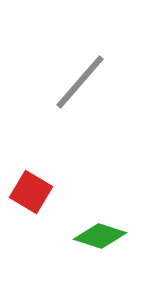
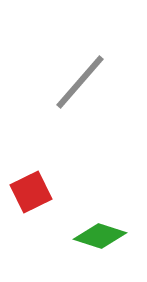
red square: rotated 33 degrees clockwise
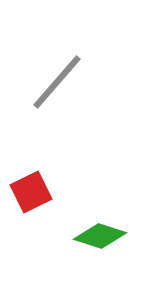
gray line: moved 23 px left
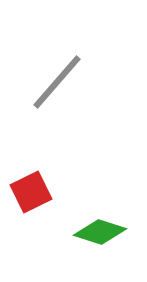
green diamond: moved 4 px up
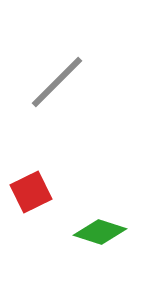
gray line: rotated 4 degrees clockwise
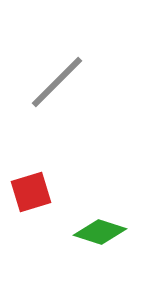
red square: rotated 9 degrees clockwise
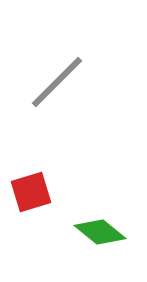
green diamond: rotated 21 degrees clockwise
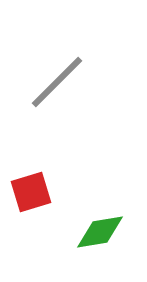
green diamond: rotated 48 degrees counterclockwise
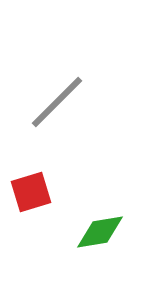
gray line: moved 20 px down
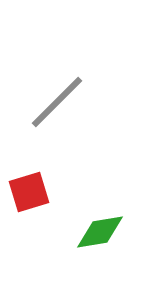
red square: moved 2 px left
